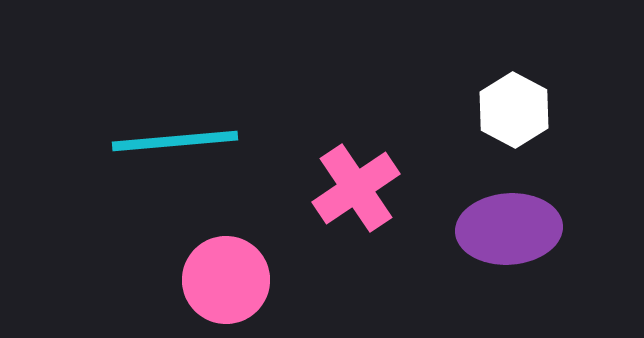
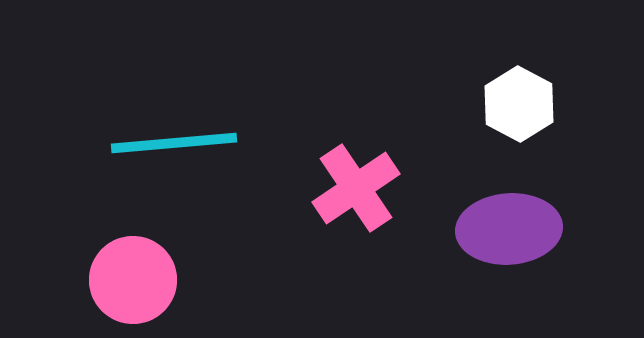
white hexagon: moved 5 px right, 6 px up
cyan line: moved 1 px left, 2 px down
pink circle: moved 93 px left
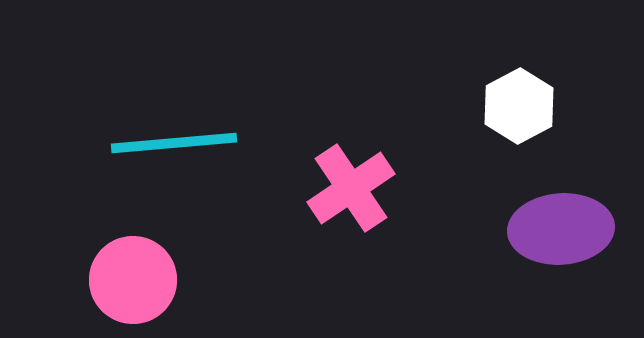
white hexagon: moved 2 px down; rotated 4 degrees clockwise
pink cross: moved 5 px left
purple ellipse: moved 52 px right
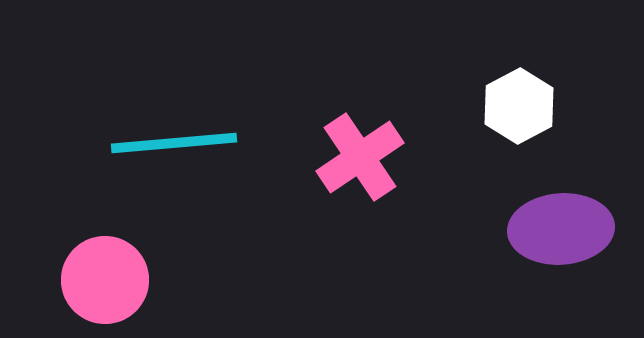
pink cross: moved 9 px right, 31 px up
pink circle: moved 28 px left
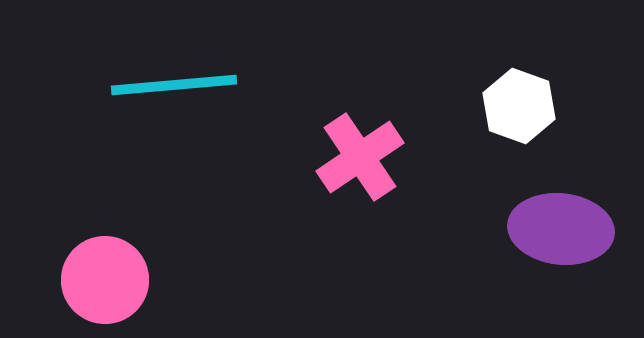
white hexagon: rotated 12 degrees counterclockwise
cyan line: moved 58 px up
purple ellipse: rotated 10 degrees clockwise
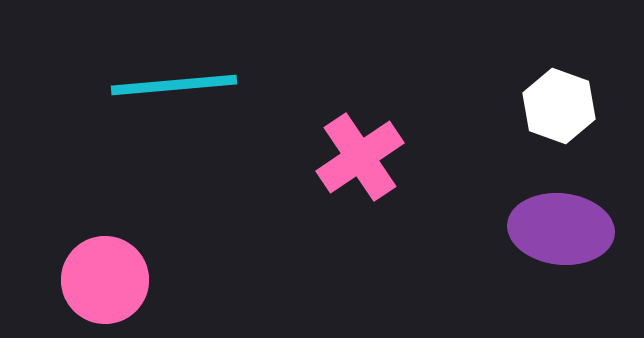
white hexagon: moved 40 px right
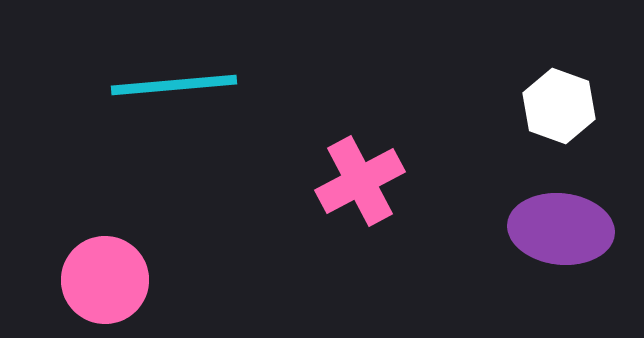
pink cross: moved 24 px down; rotated 6 degrees clockwise
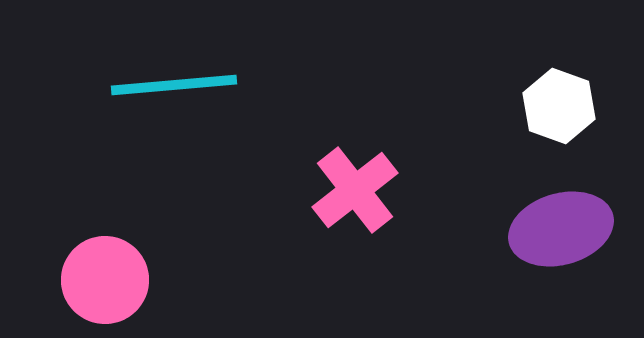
pink cross: moved 5 px left, 9 px down; rotated 10 degrees counterclockwise
purple ellipse: rotated 22 degrees counterclockwise
